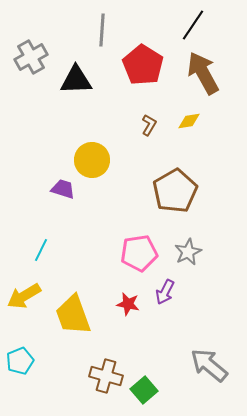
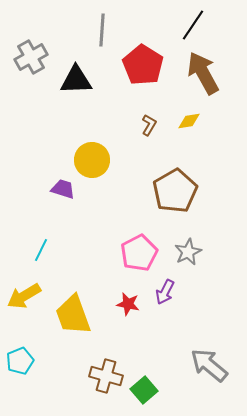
pink pentagon: rotated 18 degrees counterclockwise
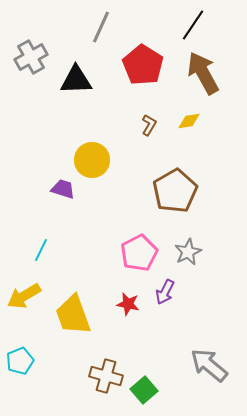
gray line: moved 1 px left, 3 px up; rotated 20 degrees clockwise
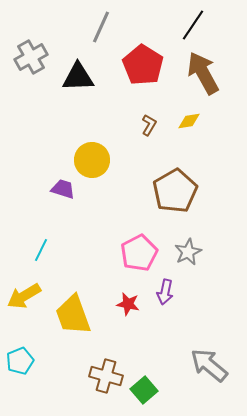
black triangle: moved 2 px right, 3 px up
purple arrow: rotated 15 degrees counterclockwise
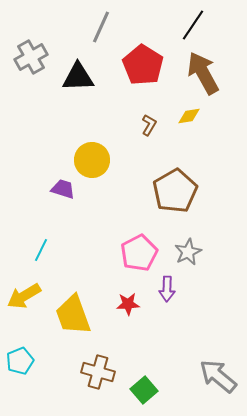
yellow diamond: moved 5 px up
purple arrow: moved 2 px right, 3 px up; rotated 10 degrees counterclockwise
red star: rotated 15 degrees counterclockwise
gray arrow: moved 9 px right, 11 px down
brown cross: moved 8 px left, 4 px up
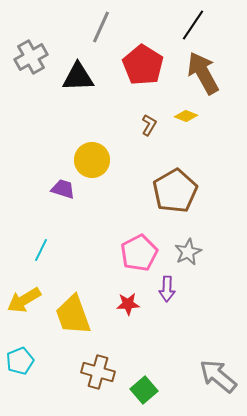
yellow diamond: moved 3 px left; rotated 30 degrees clockwise
yellow arrow: moved 4 px down
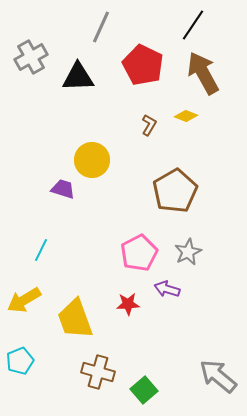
red pentagon: rotated 6 degrees counterclockwise
purple arrow: rotated 105 degrees clockwise
yellow trapezoid: moved 2 px right, 4 px down
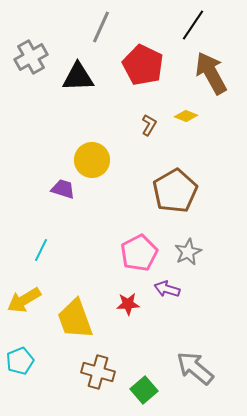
brown arrow: moved 8 px right
gray arrow: moved 23 px left, 8 px up
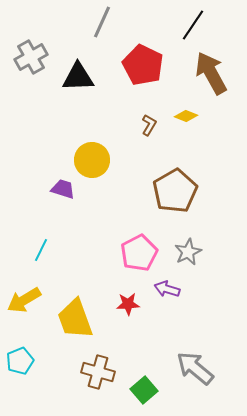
gray line: moved 1 px right, 5 px up
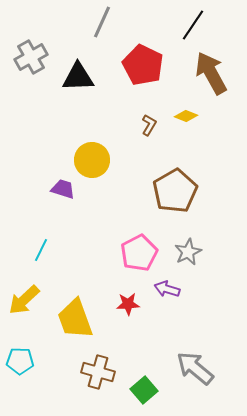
yellow arrow: rotated 12 degrees counterclockwise
cyan pentagon: rotated 24 degrees clockwise
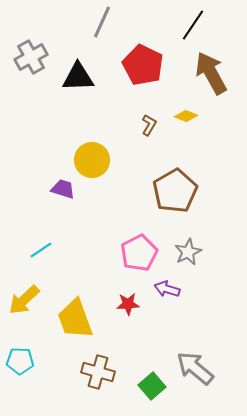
cyan line: rotated 30 degrees clockwise
green square: moved 8 px right, 4 px up
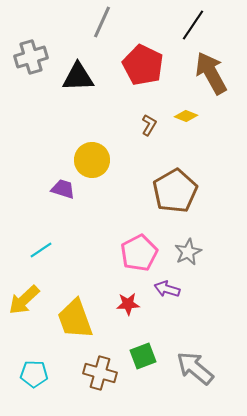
gray cross: rotated 12 degrees clockwise
cyan pentagon: moved 14 px right, 13 px down
brown cross: moved 2 px right, 1 px down
green square: moved 9 px left, 30 px up; rotated 20 degrees clockwise
